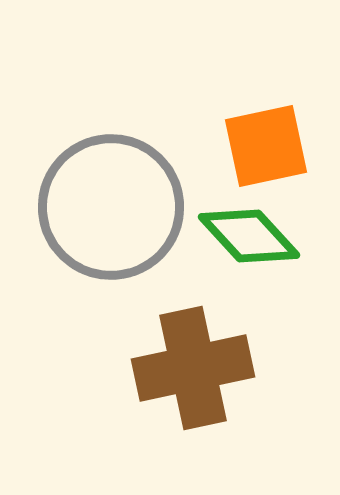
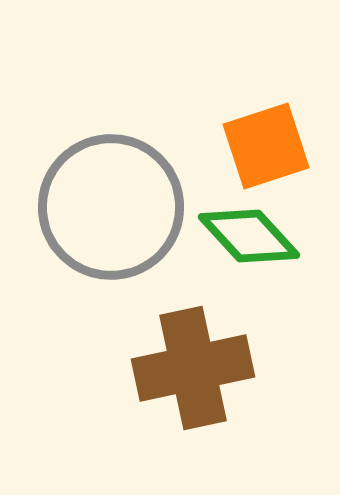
orange square: rotated 6 degrees counterclockwise
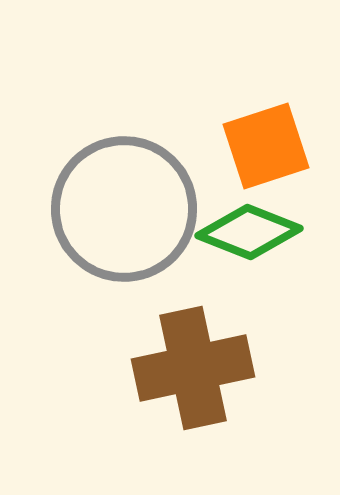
gray circle: moved 13 px right, 2 px down
green diamond: moved 4 px up; rotated 26 degrees counterclockwise
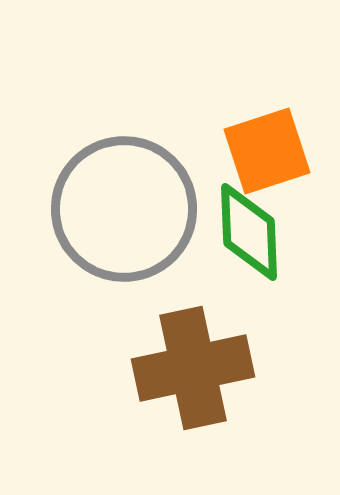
orange square: moved 1 px right, 5 px down
green diamond: rotated 66 degrees clockwise
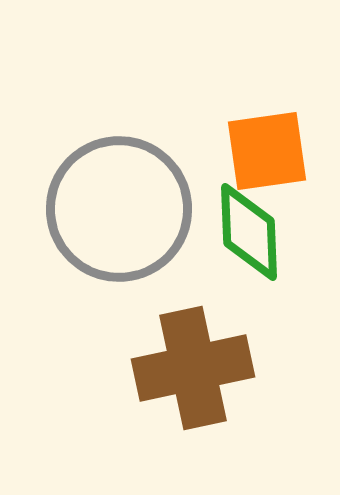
orange square: rotated 10 degrees clockwise
gray circle: moved 5 px left
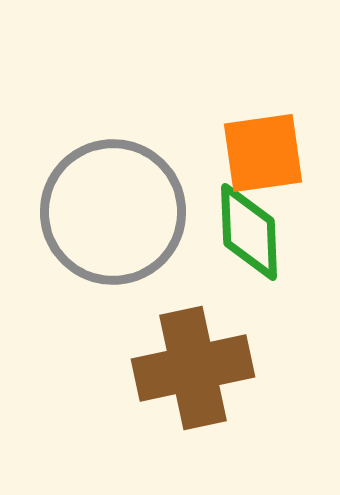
orange square: moved 4 px left, 2 px down
gray circle: moved 6 px left, 3 px down
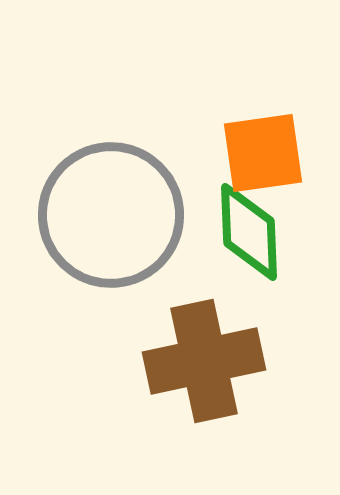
gray circle: moved 2 px left, 3 px down
brown cross: moved 11 px right, 7 px up
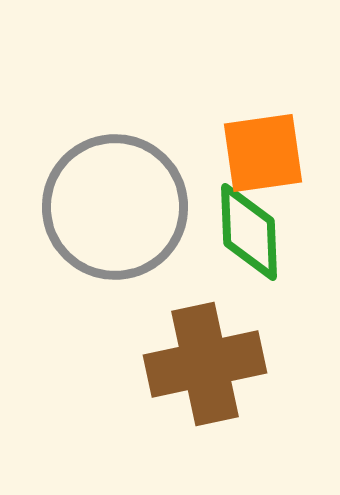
gray circle: moved 4 px right, 8 px up
brown cross: moved 1 px right, 3 px down
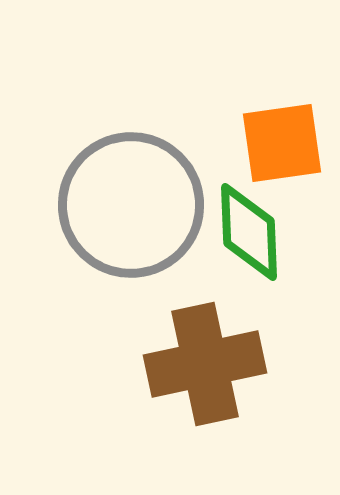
orange square: moved 19 px right, 10 px up
gray circle: moved 16 px right, 2 px up
